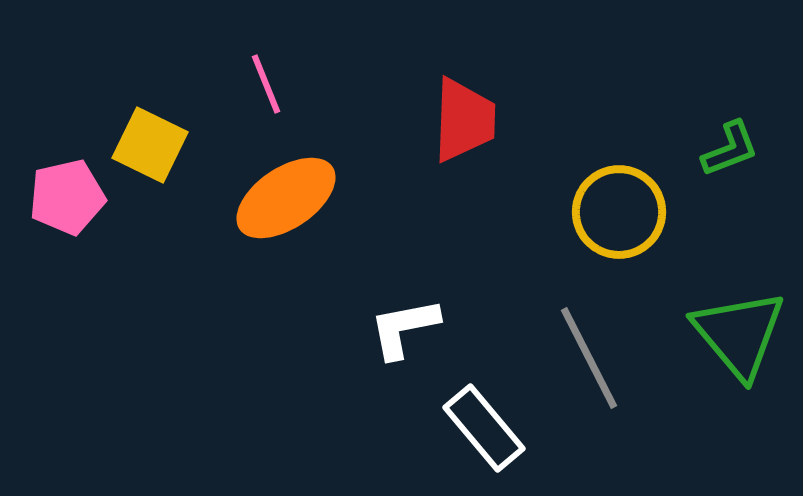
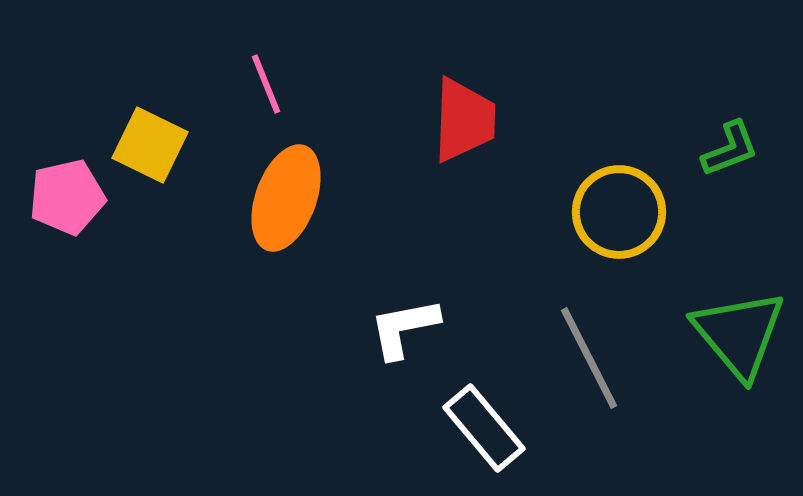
orange ellipse: rotated 36 degrees counterclockwise
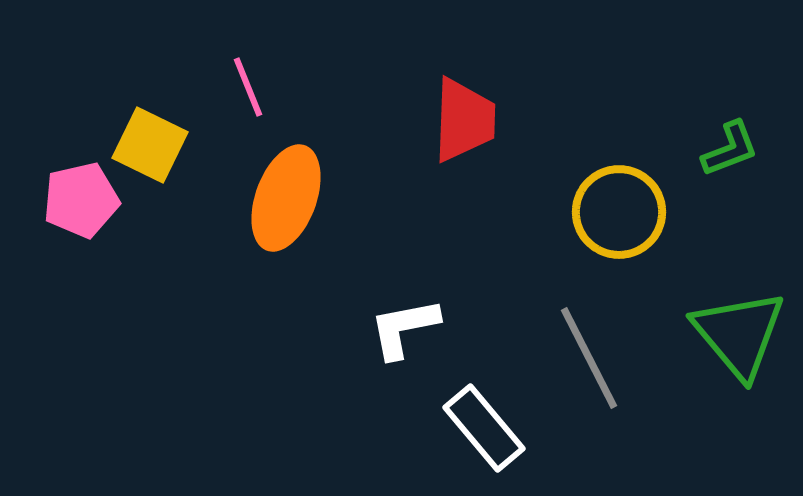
pink line: moved 18 px left, 3 px down
pink pentagon: moved 14 px right, 3 px down
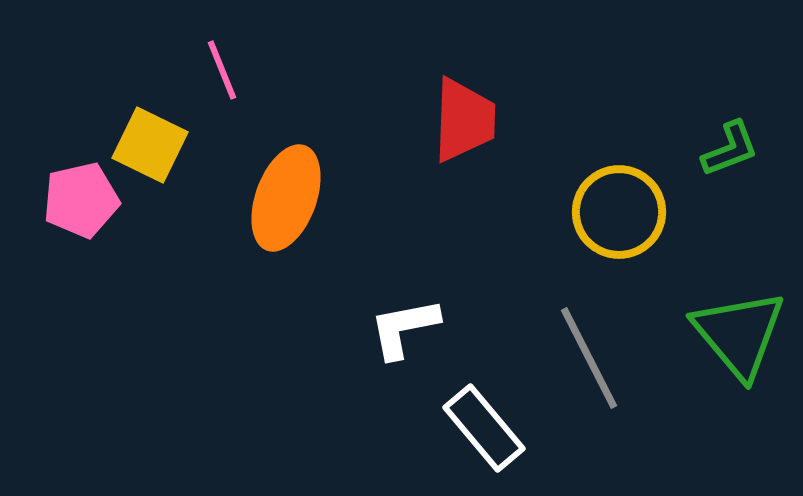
pink line: moved 26 px left, 17 px up
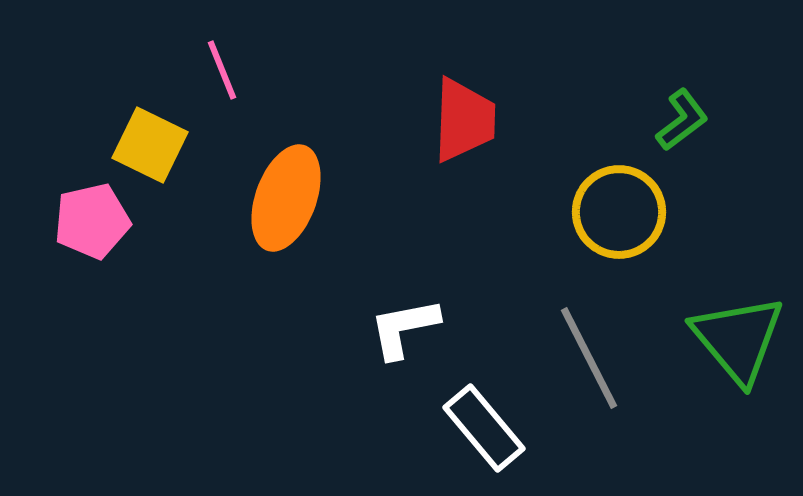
green L-shape: moved 48 px left, 29 px up; rotated 16 degrees counterclockwise
pink pentagon: moved 11 px right, 21 px down
green triangle: moved 1 px left, 5 px down
